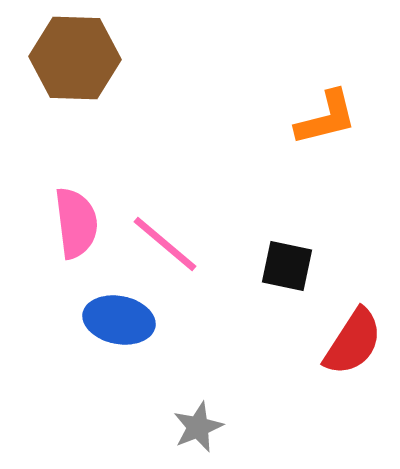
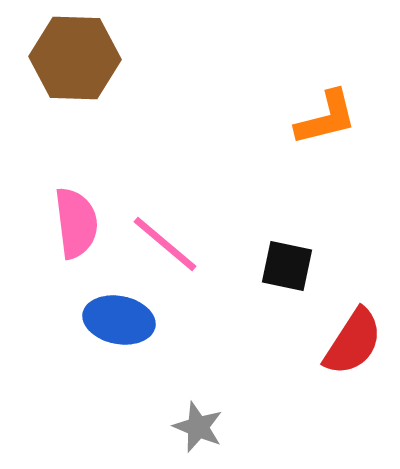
gray star: rotated 27 degrees counterclockwise
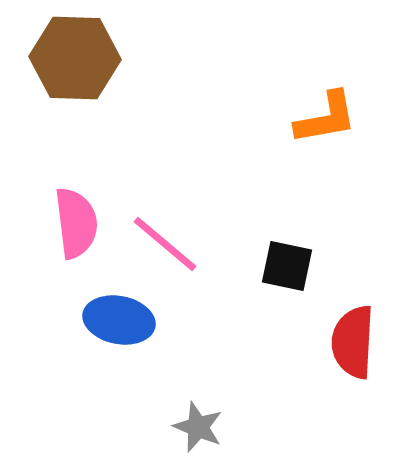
orange L-shape: rotated 4 degrees clockwise
red semicircle: rotated 150 degrees clockwise
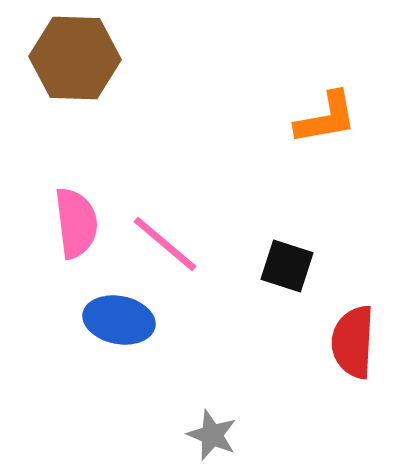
black square: rotated 6 degrees clockwise
gray star: moved 14 px right, 8 px down
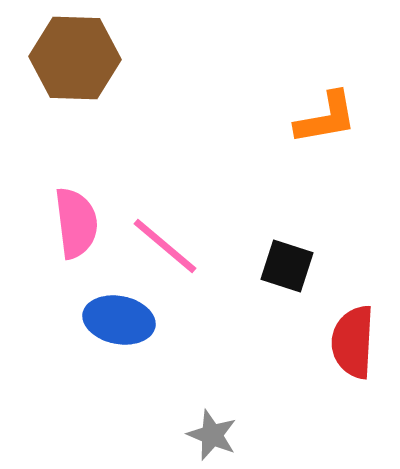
pink line: moved 2 px down
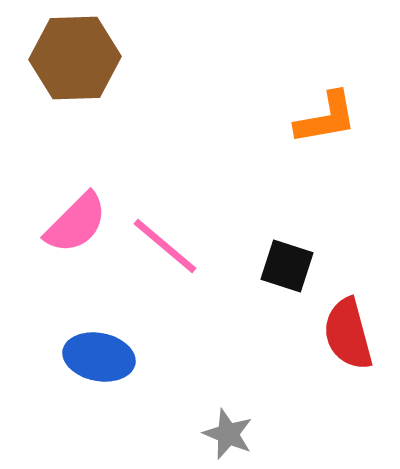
brown hexagon: rotated 4 degrees counterclockwise
pink semicircle: rotated 52 degrees clockwise
blue ellipse: moved 20 px left, 37 px down
red semicircle: moved 5 px left, 8 px up; rotated 18 degrees counterclockwise
gray star: moved 16 px right, 1 px up
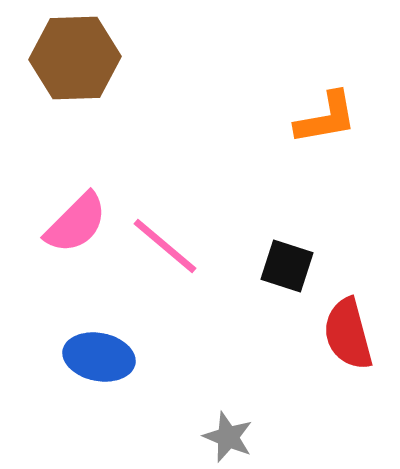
gray star: moved 3 px down
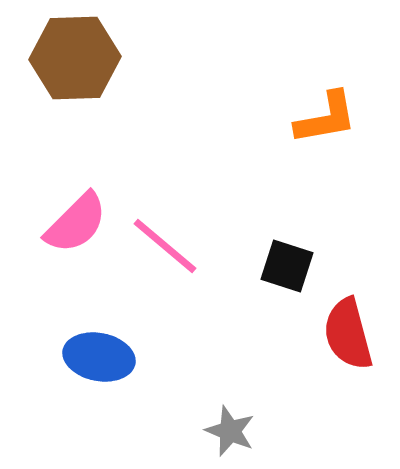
gray star: moved 2 px right, 6 px up
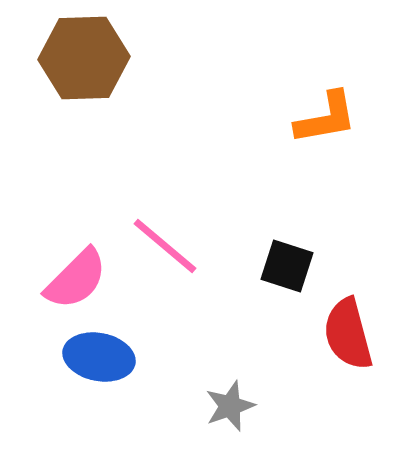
brown hexagon: moved 9 px right
pink semicircle: moved 56 px down
gray star: moved 25 px up; rotated 30 degrees clockwise
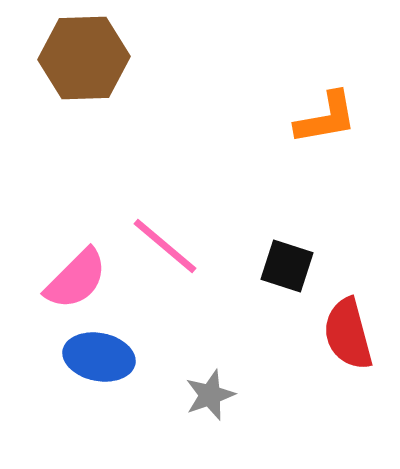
gray star: moved 20 px left, 11 px up
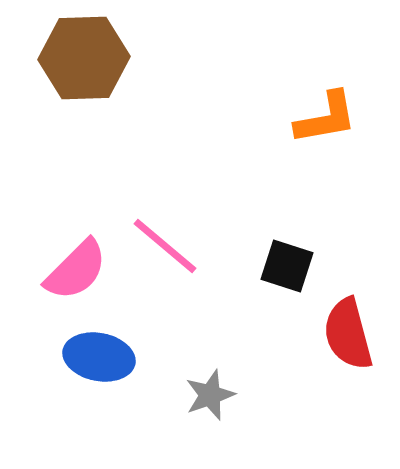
pink semicircle: moved 9 px up
